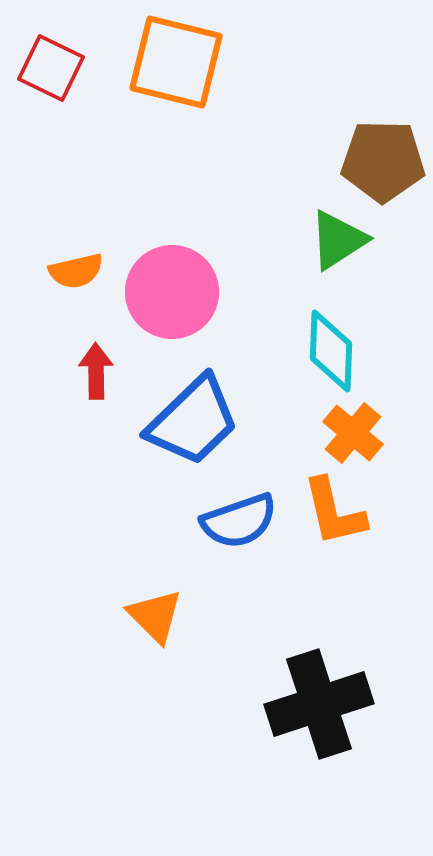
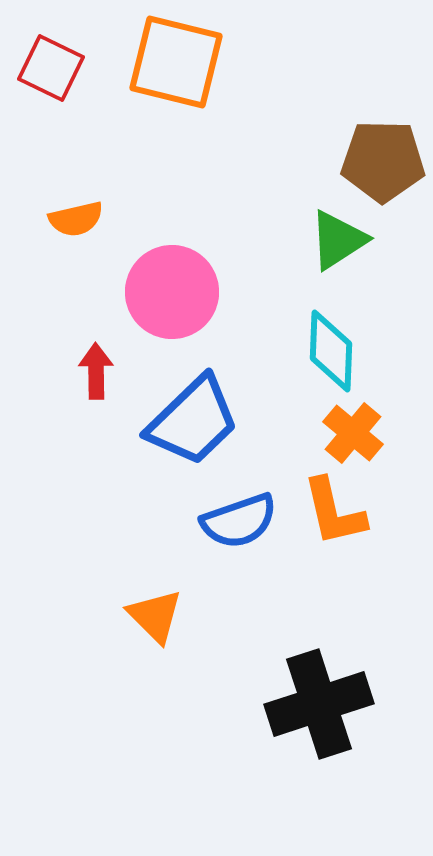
orange semicircle: moved 52 px up
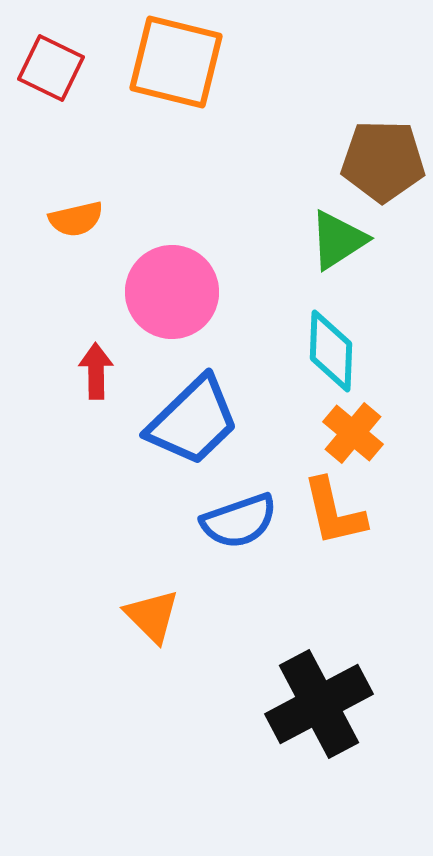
orange triangle: moved 3 px left
black cross: rotated 10 degrees counterclockwise
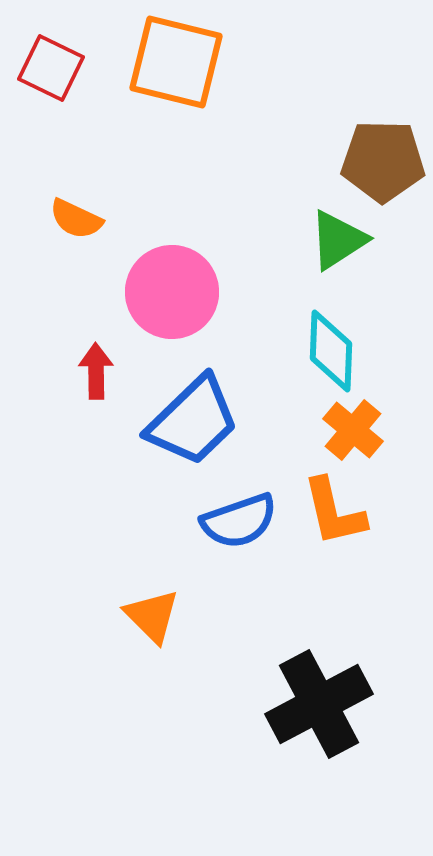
orange semicircle: rotated 38 degrees clockwise
orange cross: moved 3 px up
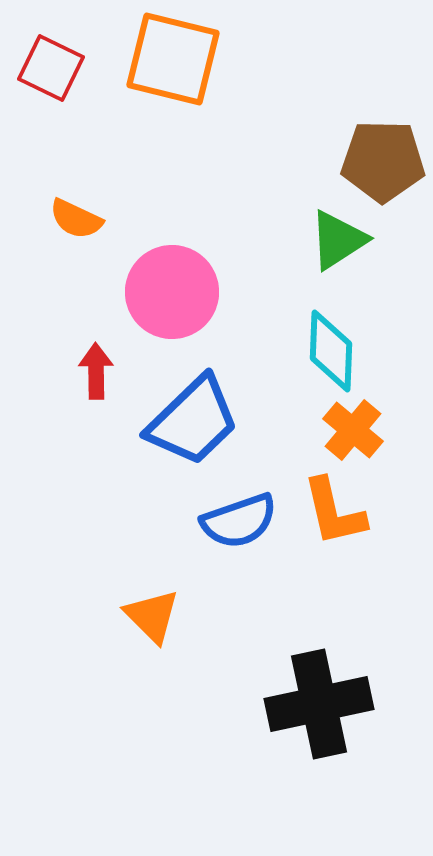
orange square: moved 3 px left, 3 px up
black cross: rotated 16 degrees clockwise
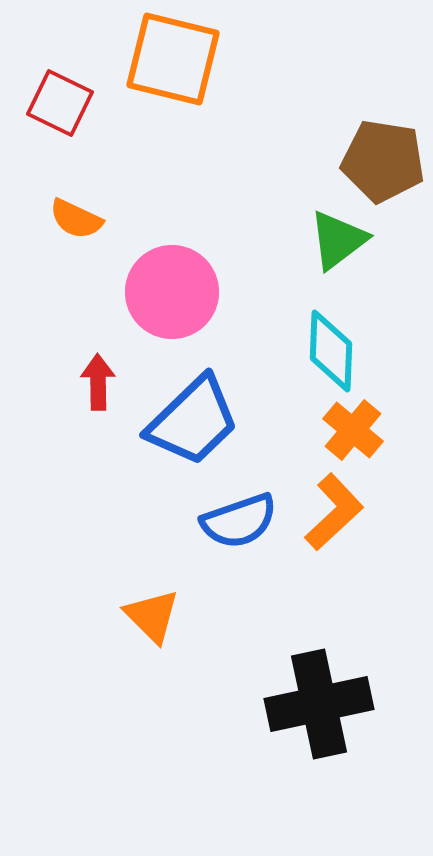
red square: moved 9 px right, 35 px down
brown pentagon: rotated 8 degrees clockwise
green triangle: rotated 4 degrees counterclockwise
red arrow: moved 2 px right, 11 px down
orange L-shape: rotated 120 degrees counterclockwise
